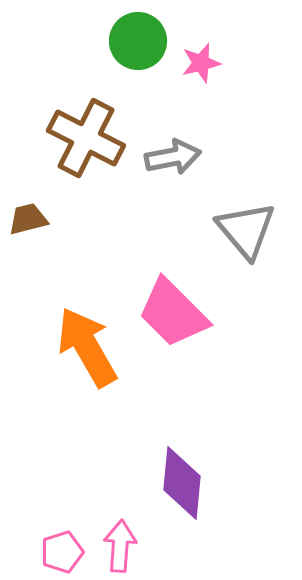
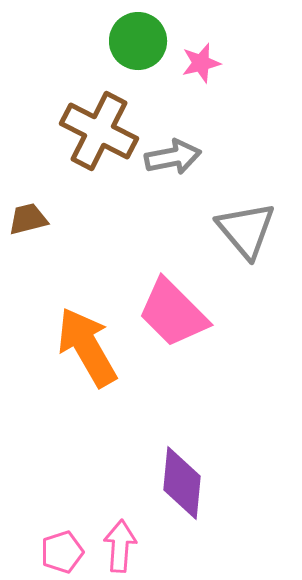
brown cross: moved 13 px right, 7 px up
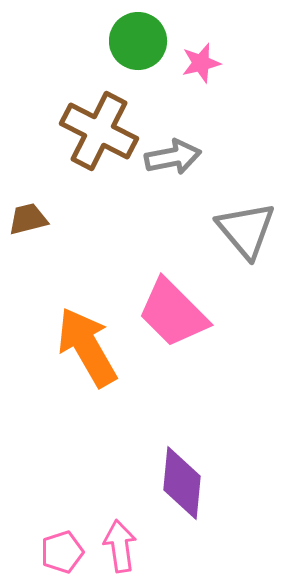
pink arrow: rotated 12 degrees counterclockwise
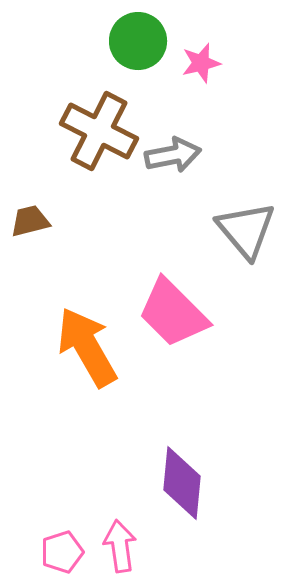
gray arrow: moved 2 px up
brown trapezoid: moved 2 px right, 2 px down
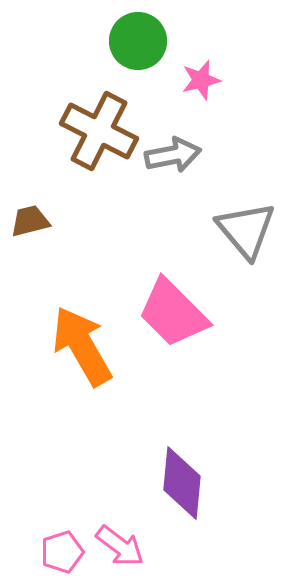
pink star: moved 17 px down
orange arrow: moved 5 px left, 1 px up
pink arrow: rotated 135 degrees clockwise
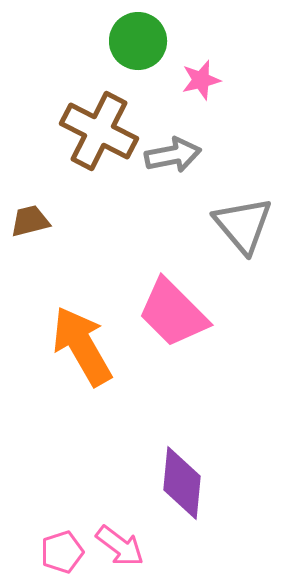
gray triangle: moved 3 px left, 5 px up
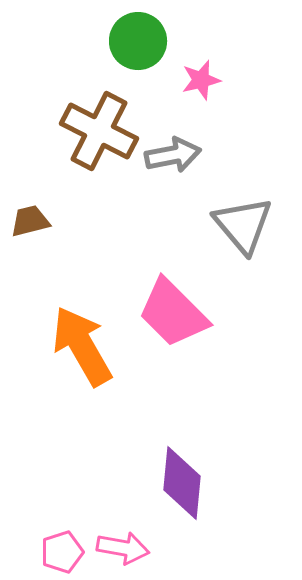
pink arrow: moved 3 px right, 2 px down; rotated 27 degrees counterclockwise
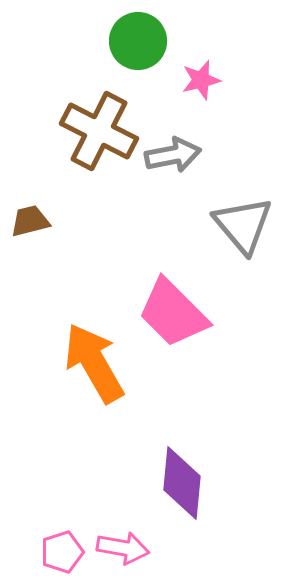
orange arrow: moved 12 px right, 17 px down
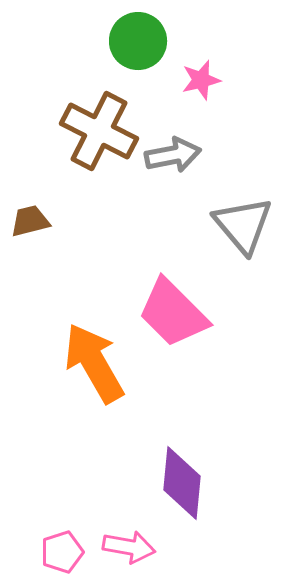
pink arrow: moved 6 px right, 1 px up
